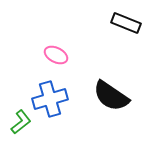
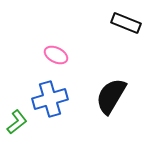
black semicircle: rotated 87 degrees clockwise
green L-shape: moved 4 px left
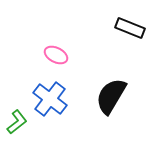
black rectangle: moved 4 px right, 5 px down
blue cross: rotated 36 degrees counterclockwise
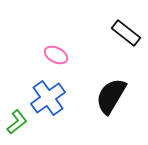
black rectangle: moved 4 px left, 5 px down; rotated 16 degrees clockwise
blue cross: moved 2 px left, 1 px up; rotated 16 degrees clockwise
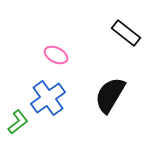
black semicircle: moved 1 px left, 1 px up
green L-shape: moved 1 px right
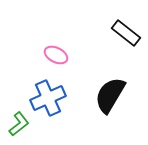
blue cross: rotated 12 degrees clockwise
green L-shape: moved 1 px right, 2 px down
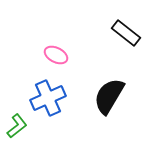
black semicircle: moved 1 px left, 1 px down
green L-shape: moved 2 px left, 2 px down
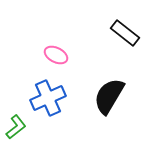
black rectangle: moved 1 px left
green L-shape: moved 1 px left, 1 px down
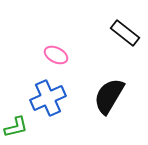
green L-shape: rotated 25 degrees clockwise
